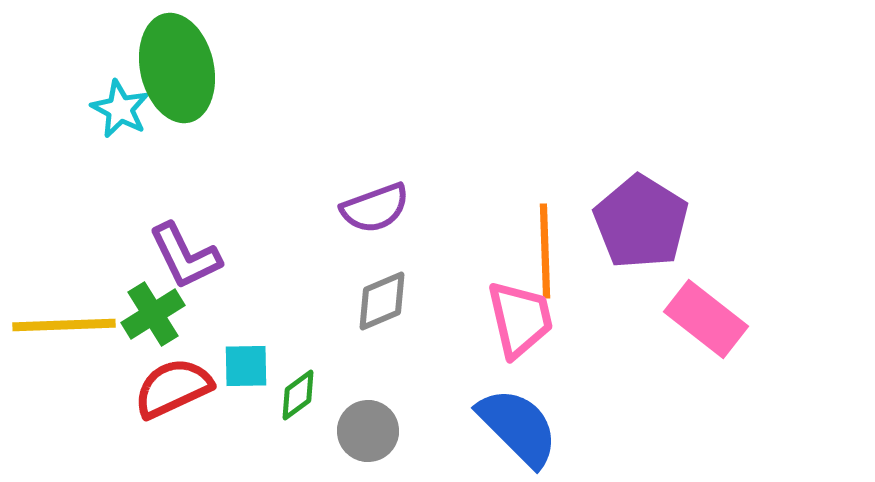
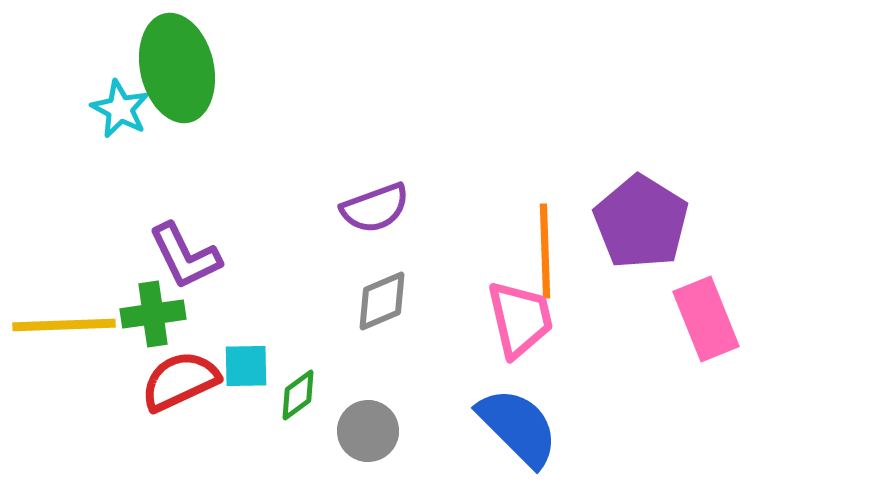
green cross: rotated 24 degrees clockwise
pink rectangle: rotated 30 degrees clockwise
red semicircle: moved 7 px right, 7 px up
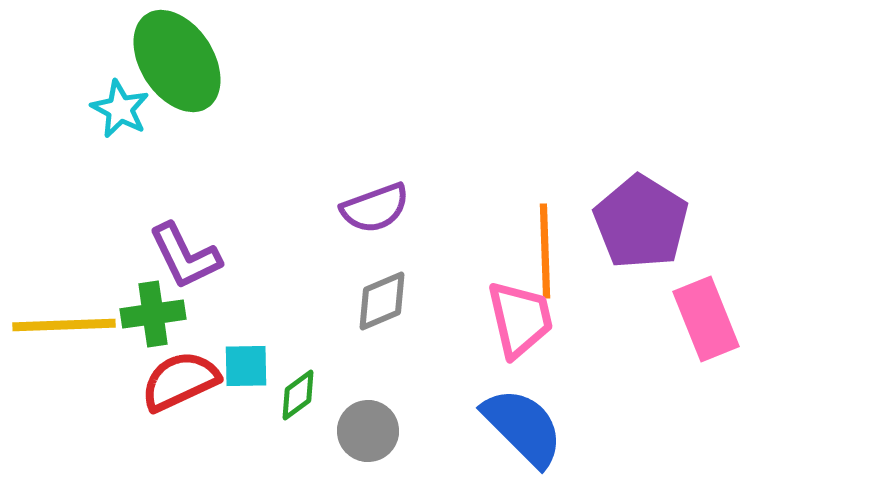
green ellipse: moved 7 px up; rotated 20 degrees counterclockwise
blue semicircle: moved 5 px right
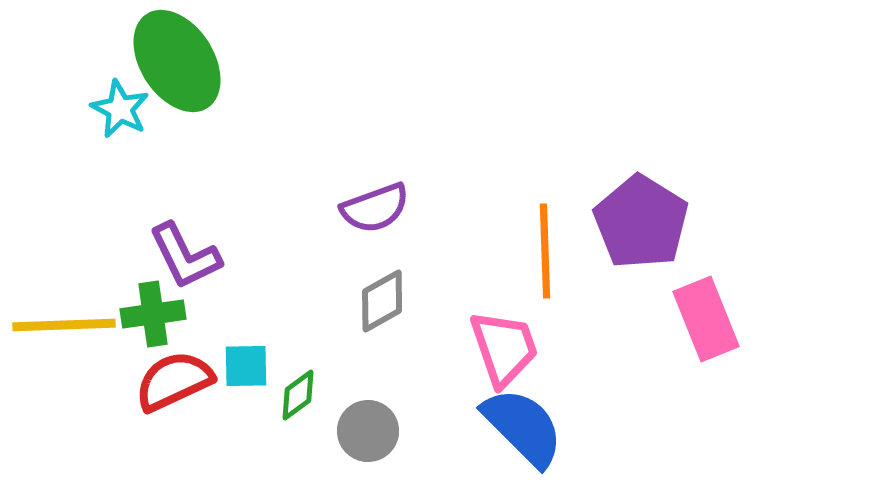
gray diamond: rotated 6 degrees counterclockwise
pink trapezoid: moved 16 px left, 29 px down; rotated 6 degrees counterclockwise
red semicircle: moved 6 px left
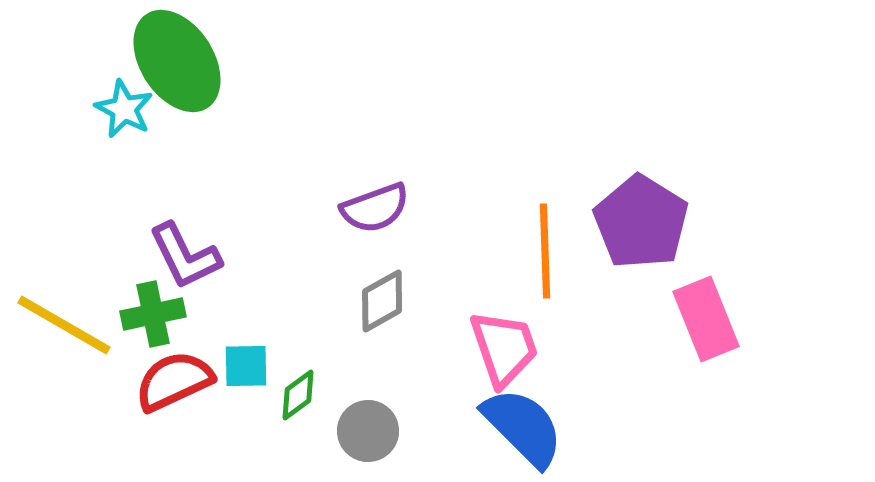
cyan star: moved 4 px right
green cross: rotated 4 degrees counterclockwise
yellow line: rotated 32 degrees clockwise
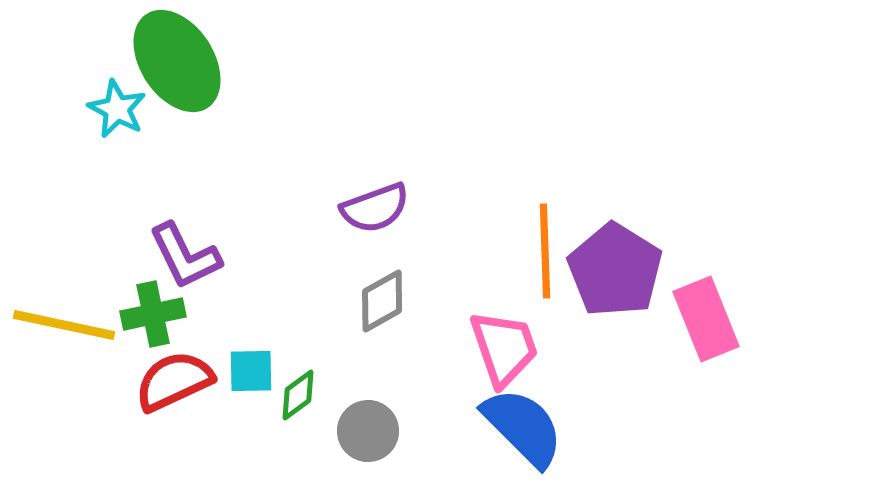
cyan star: moved 7 px left
purple pentagon: moved 26 px left, 48 px down
yellow line: rotated 18 degrees counterclockwise
cyan square: moved 5 px right, 5 px down
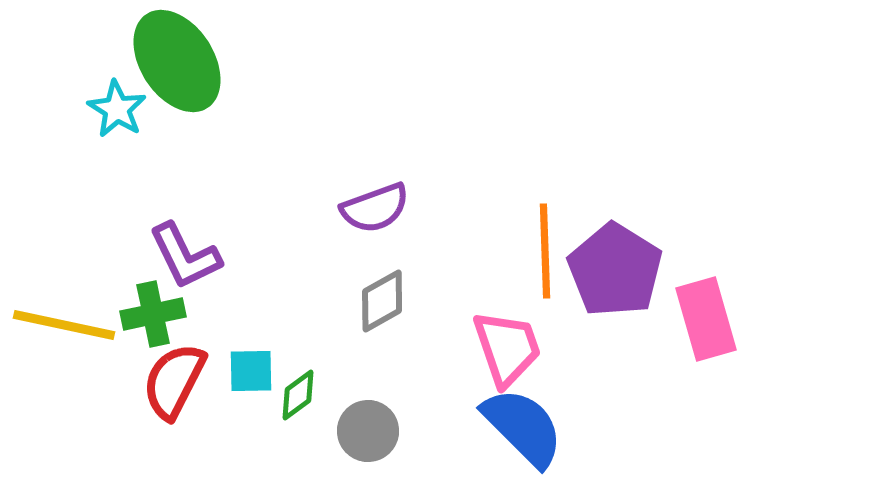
cyan star: rotated 4 degrees clockwise
pink rectangle: rotated 6 degrees clockwise
pink trapezoid: moved 3 px right
red semicircle: rotated 38 degrees counterclockwise
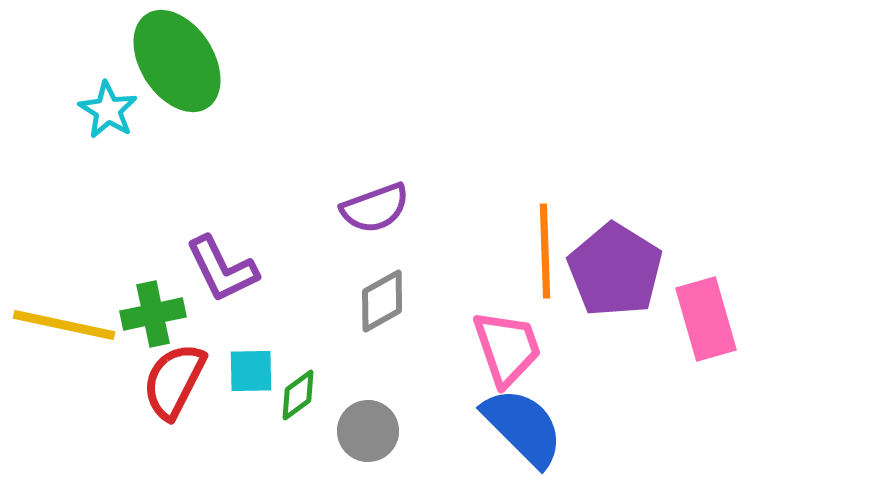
cyan star: moved 9 px left, 1 px down
purple L-shape: moved 37 px right, 13 px down
